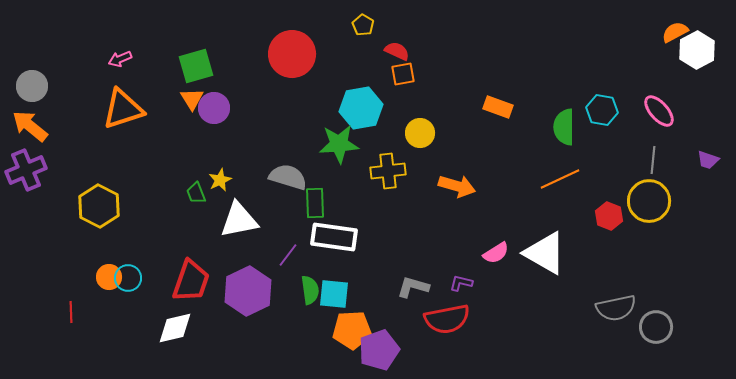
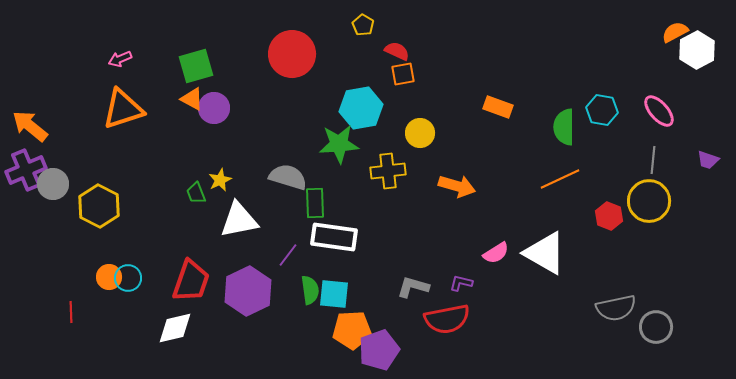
gray circle at (32, 86): moved 21 px right, 98 px down
orange triangle at (192, 99): rotated 30 degrees counterclockwise
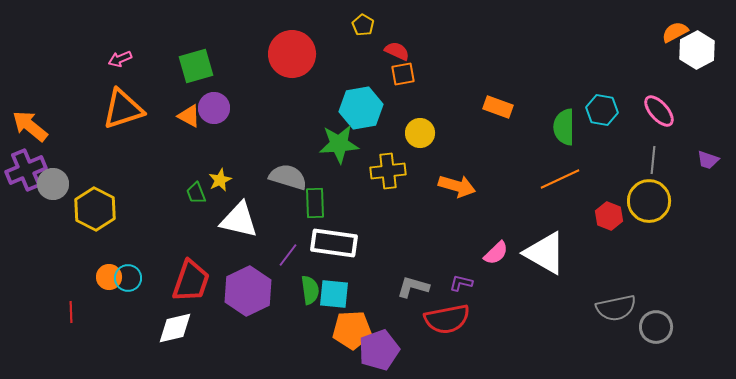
orange triangle at (192, 99): moved 3 px left, 17 px down
yellow hexagon at (99, 206): moved 4 px left, 3 px down
white triangle at (239, 220): rotated 24 degrees clockwise
white rectangle at (334, 237): moved 6 px down
pink semicircle at (496, 253): rotated 12 degrees counterclockwise
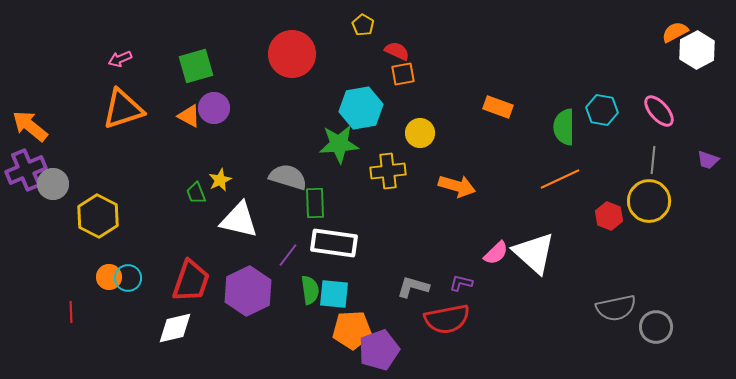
yellow hexagon at (95, 209): moved 3 px right, 7 px down
white triangle at (545, 253): moved 11 px left; rotated 12 degrees clockwise
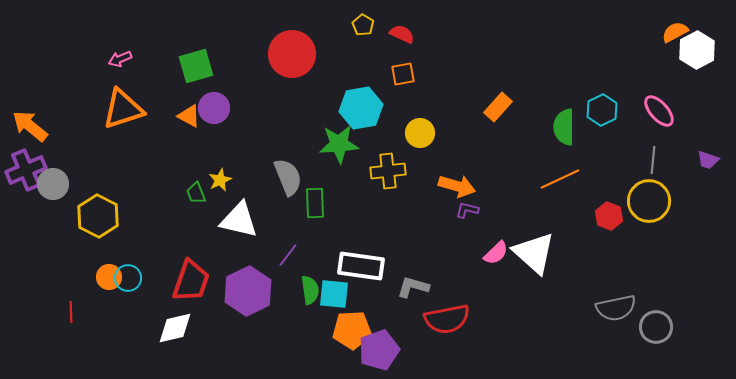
red semicircle at (397, 51): moved 5 px right, 17 px up
orange rectangle at (498, 107): rotated 68 degrees counterclockwise
cyan hexagon at (602, 110): rotated 24 degrees clockwise
gray semicircle at (288, 177): rotated 51 degrees clockwise
white rectangle at (334, 243): moved 27 px right, 23 px down
purple L-shape at (461, 283): moved 6 px right, 73 px up
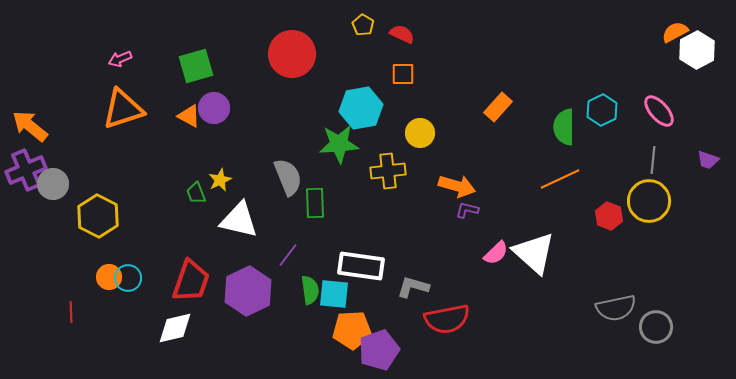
orange square at (403, 74): rotated 10 degrees clockwise
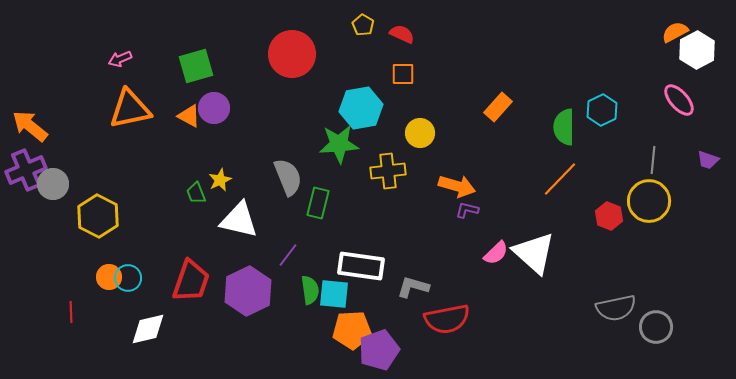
orange triangle at (123, 109): moved 7 px right; rotated 6 degrees clockwise
pink ellipse at (659, 111): moved 20 px right, 11 px up
orange line at (560, 179): rotated 21 degrees counterclockwise
green rectangle at (315, 203): moved 3 px right; rotated 16 degrees clockwise
white diamond at (175, 328): moved 27 px left, 1 px down
